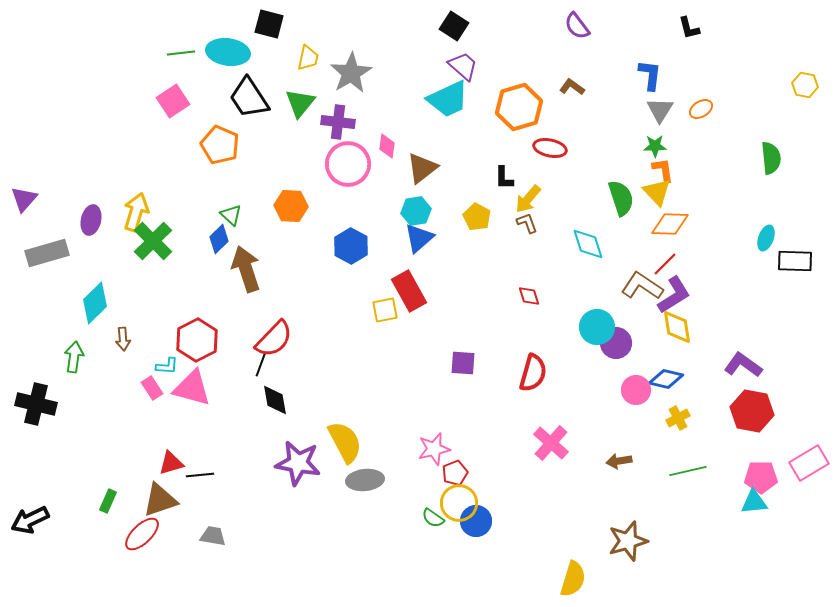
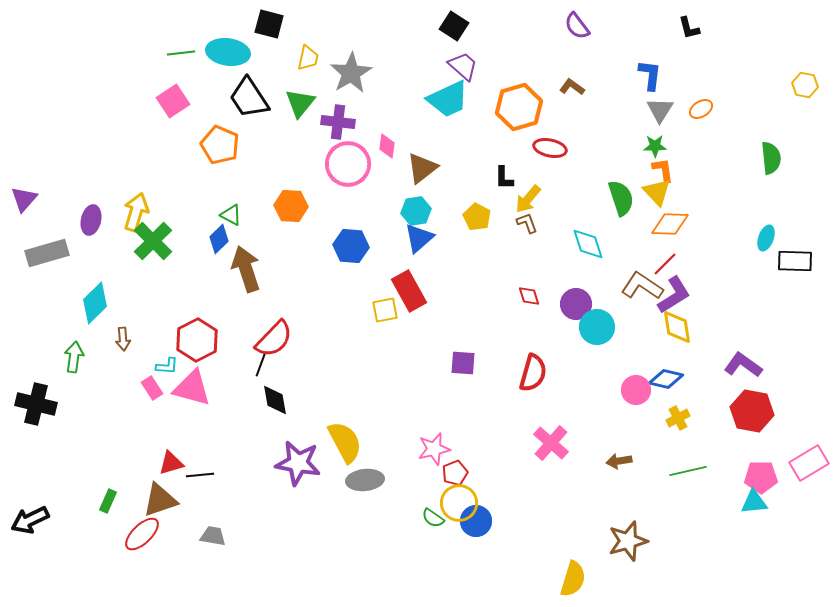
green triangle at (231, 215): rotated 15 degrees counterclockwise
blue hexagon at (351, 246): rotated 24 degrees counterclockwise
purple circle at (616, 343): moved 40 px left, 39 px up
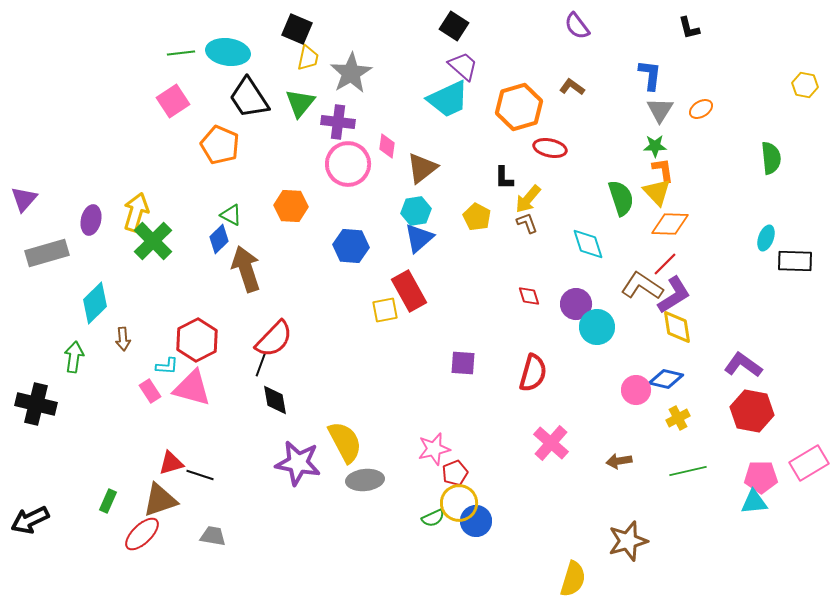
black square at (269, 24): moved 28 px right, 5 px down; rotated 8 degrees clockwise
pink rectangle at (152, 388): moved 2 px left, 3 px down
black line at (200, 475): rotated 24 degrees clockwise
green semicircle at (433, 518): rotated 60 degrees counterclockwise
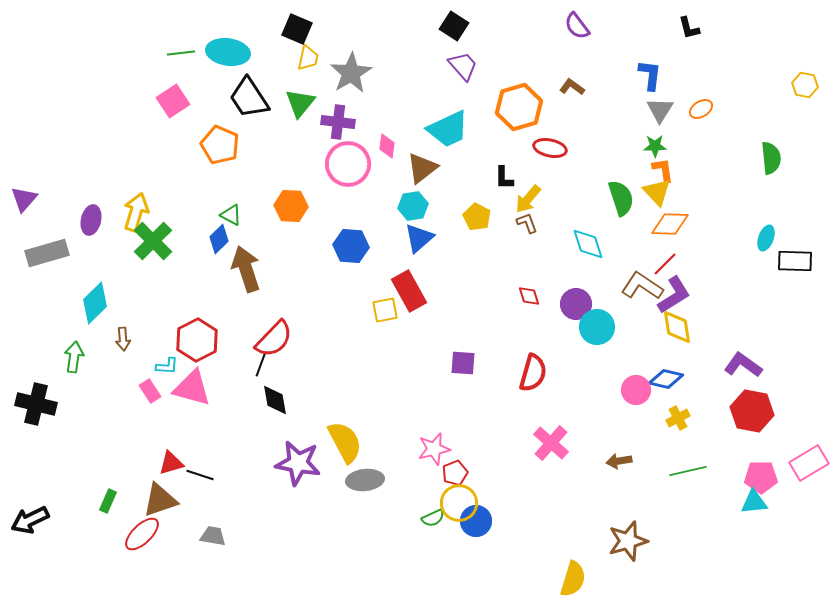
purple trapezoid at (463, 66): rotated 8 degrees clockwise
cyan trapezoid at (448, 99): moved 30 px down
cyan hexagon at (416, 211): moved 3 px left, 5 px up
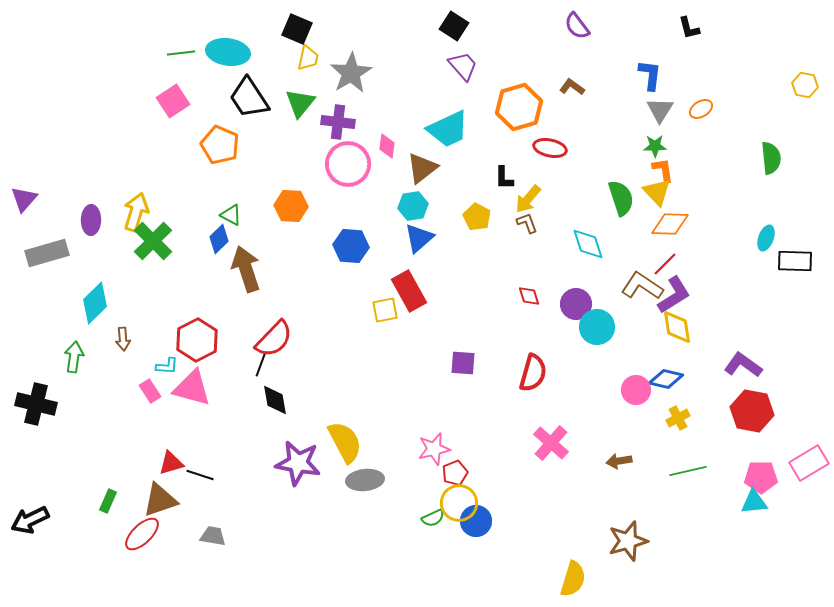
purple ellipse at (91, 220): rotated 12 degrees counterclockwise
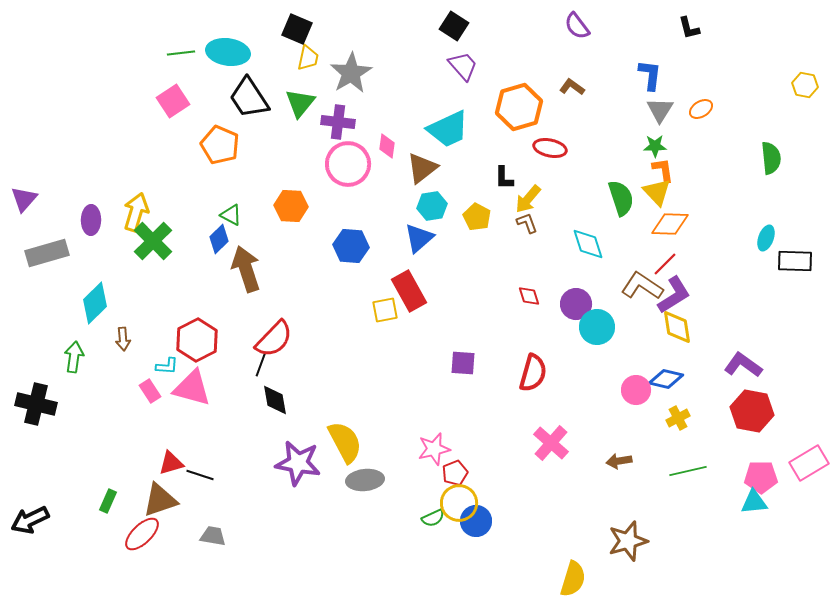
cyan hexagon at (413, 206): moved 19 px right
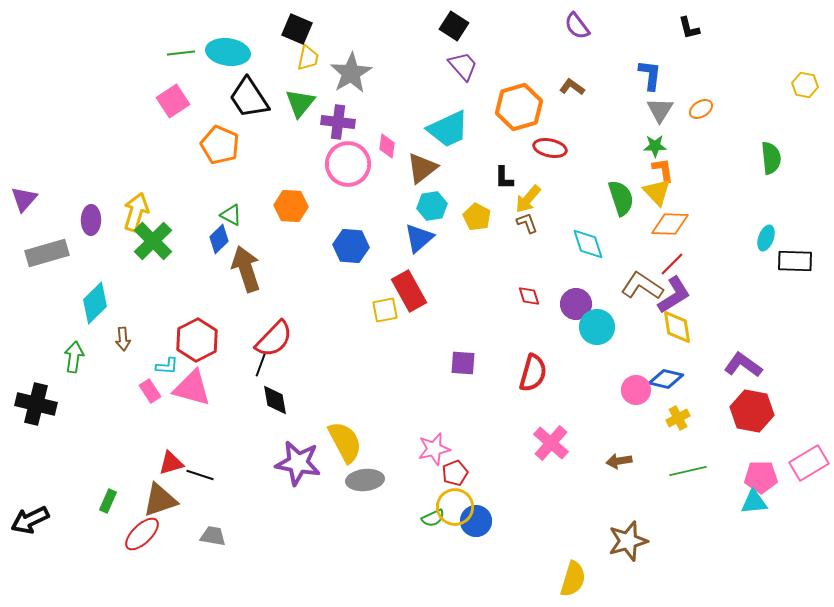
red line at (665, 264): moved 7 px right
yellow circle at (459, 503): moved 4 px left, 4 px down
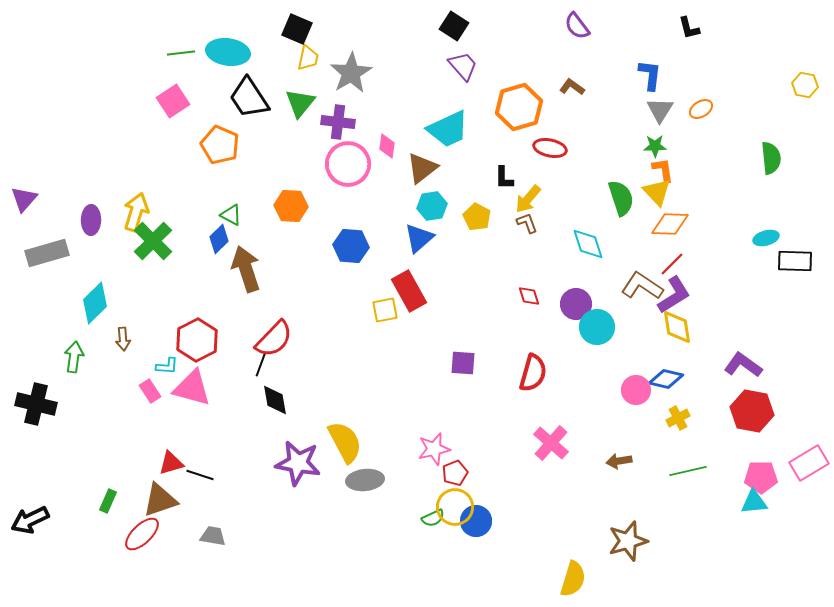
cyan ellipse at (766, 238): rotated 55 degrees clockwise
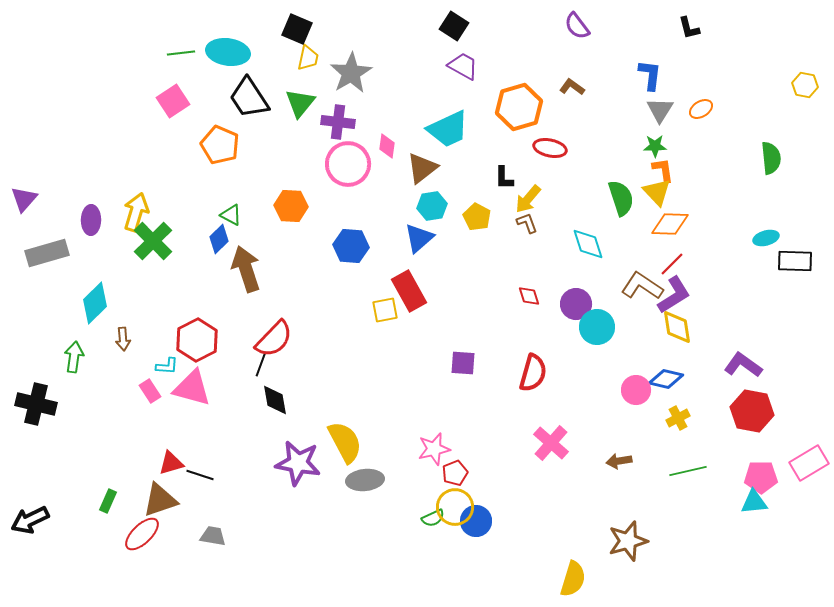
purple trapezoid at (463, 66): rotated 20 degrees counterclockwise
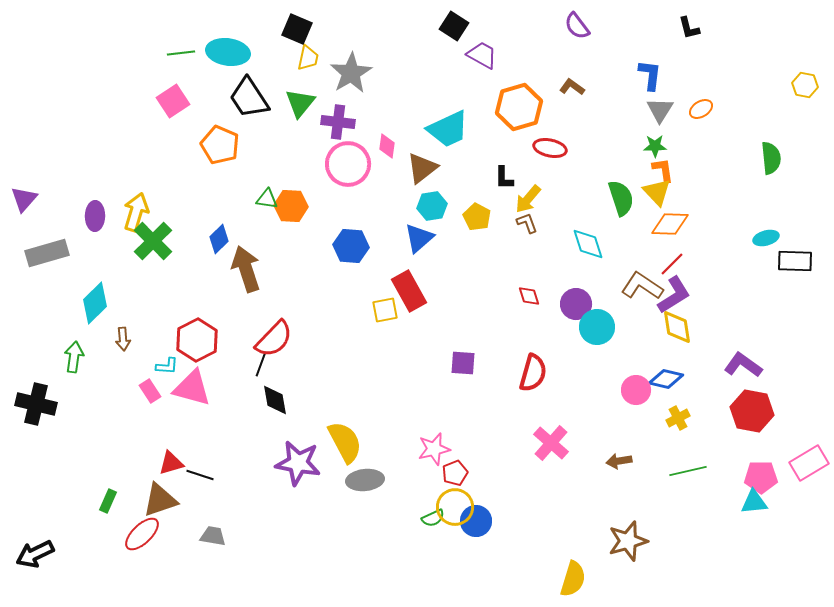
purple trapezoid at (463, 66): moved 19 px right, 11 px up
green triangle at (231, 215): moved 36 px right, 16 px up; rotated 20 degrees counterclockwise
purple ellipse at (91, 220): moved 4 px right, 4 px up
black arrow at (30, 520): moved 5 px right, 34 px down
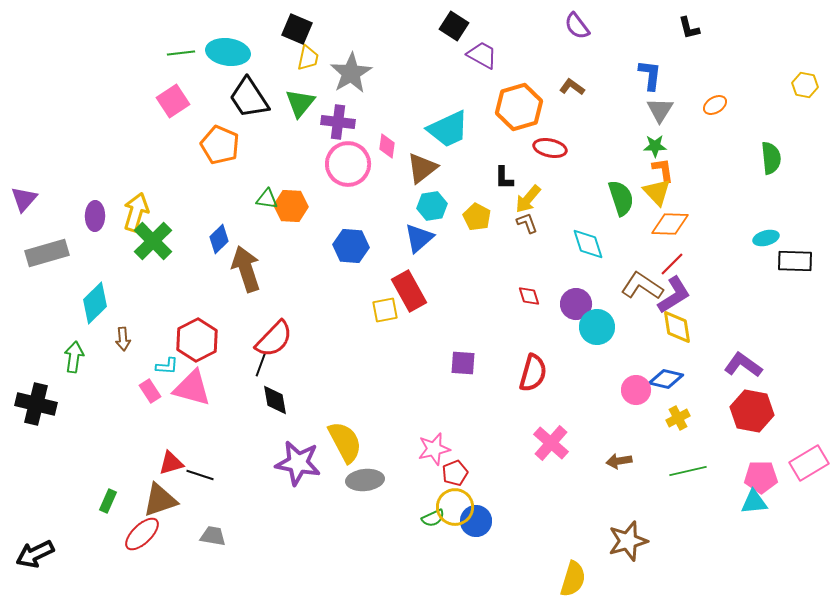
orange ellipse at (701, 109): moved 14 px right, 4 px up
